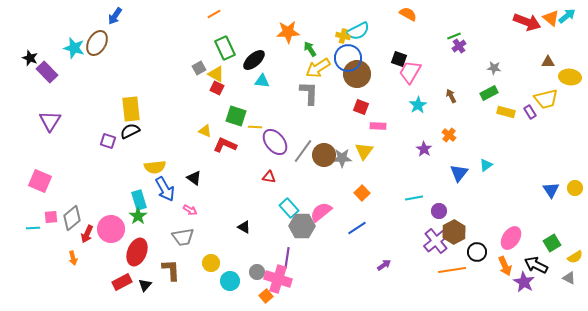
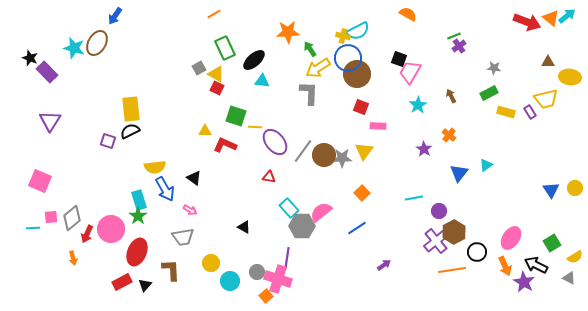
yellow triangle at (205, 131): rotated 24 degrees counterclockwise
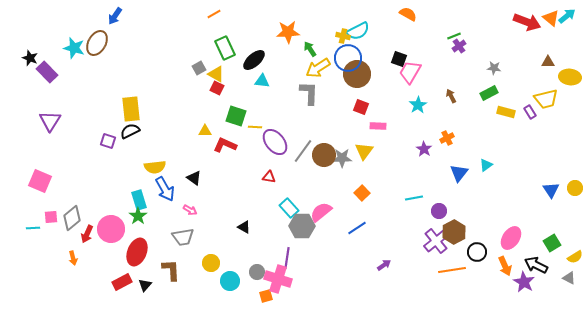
orange cross at (449, 135): moved 2 px left, 3 px down; rotated 24 degrees clockwise
orange square at (266, 296): rotated 24 degrees clockwise
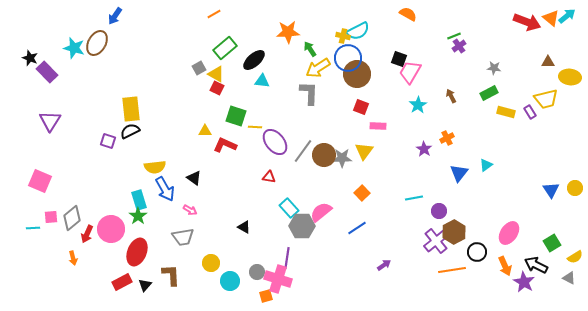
green rectangle at (225, 48): rotated 75 degrees clockwise
pink ellipse at (511, 238): moved 2 px left, 5 px up
brown L-shape at (171, 270): moved 5 px down
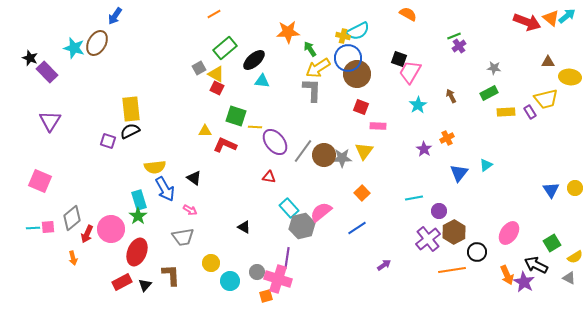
gray L-shape at (309, 93): moved 3 px right, 3 px up
yellow rectangle at (506, 112): rotated 18 degrees counterclockwise
pink square at (51, 217): moved 3 px left, 10 px down
gray hexagon at (302, 226): rotated 15 degrees counterclockwise
purple cross at (436, 241): moved 8 px left, 2 px up
orange arrow at (505, 266): moved 2 px right, 9 px down
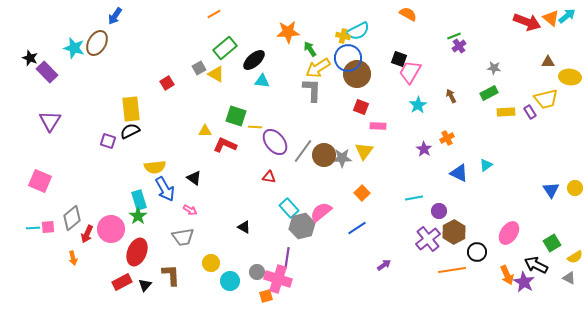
red square at (217, 88): moved 50 px left, 5 px up; rotated 32 degrees clockwise
blue triangle at (459, 173): rotated 42 degrees counterclockwise
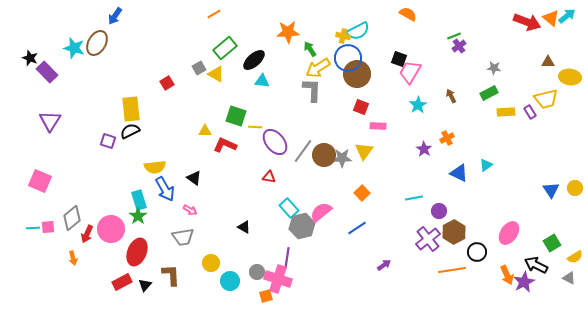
purple star at (524, 282): rotated 15 degrees clockwise
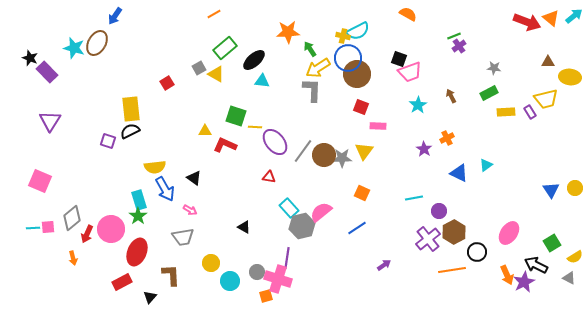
cyan arrow at (567, 16): moved 7 px right
pink trapezoid at (410, 72): rotated 140 degrees counterclockwise
orange square at (362, 193): rotated 21 degrees counterclockwise
black triangle at (145, 285): moved 5 px right, 12 px down
